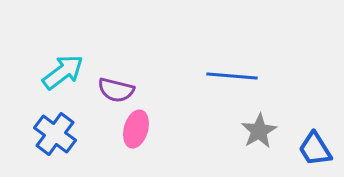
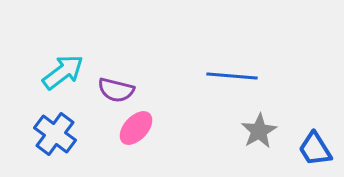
pink ellipse: moved 1 px up; rotated 27 degrees clockwise
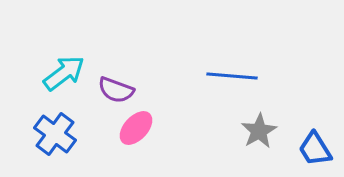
cyan arrow: moved 1 px right, 1 px down
purple semicircle: rotated 6 degrees clockwise
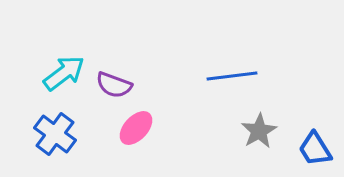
blue line: rotated 12 degrees counterclockwise
purple semicircle: moved 2 px left, 5 px up
